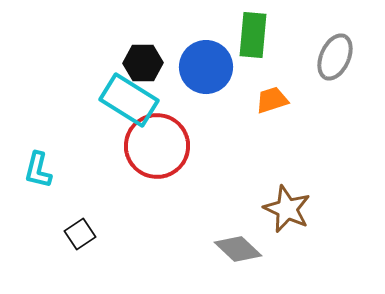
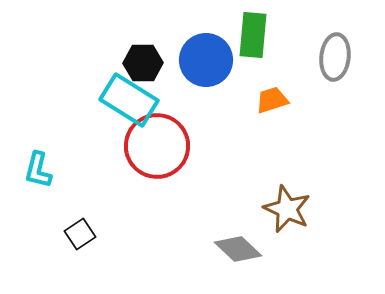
gray ellipse: rotated 18 degrees counterclockwise
blue circle: moved 7 px up
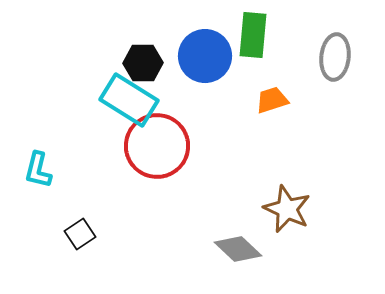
blue circle: moved 1 px left, 4 px up
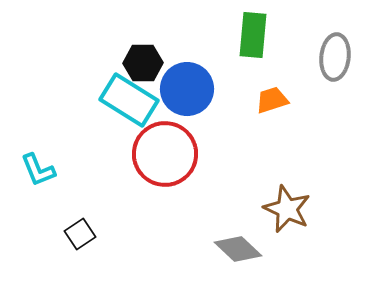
blue circle: moved 18 px left, 33 px down
red circle: moved 8 px right, 8 px down
cyan L-shape: rotated 36 degrees counterclockwise
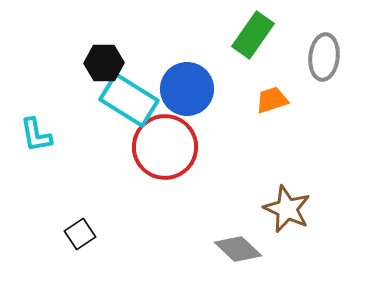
green rectangle: rotated 30 degrees clockwise
gray ellipse: moved 11 px left
black hexagon: moved 39 px left
red circle: moved 7 px up
cyan L-shape: moved 2 px left, 35 px up; rotated 12 degrees clockwise
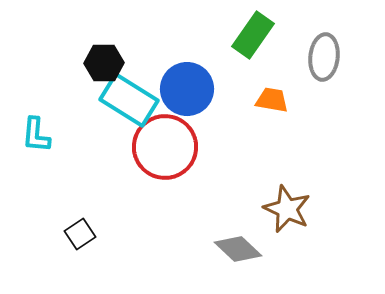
orange trapezoid: rotated 28 degrees clockwise
cyan L-shape: rotated 15 degrees clockwise
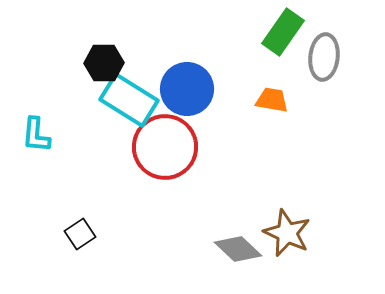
green rectangle: moved 30 px right, 3 px up
brown star: moved 24 px down
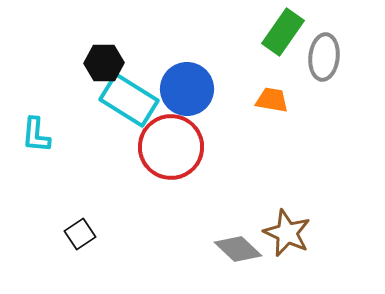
red circle: moved 6 px right
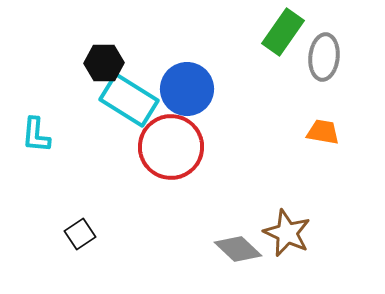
orange trapezoid: moved 51 px right, 32 px down
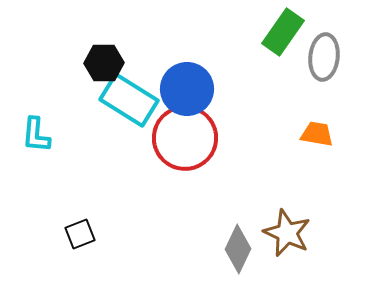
orange trapezoid: moved 6 px left, 2 px down
red circle: moved 14 px right, 9 px up
black square: rotated 12 degrees clockwise
gray diamond: rotated 72 degrees clockwise
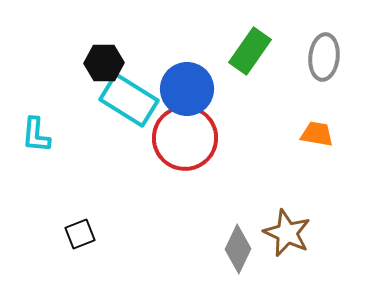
green rectangle: moved 33 px left, 19 px down
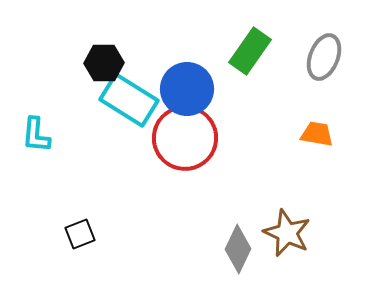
gray ellipse: rotated 15 degrees clockwise
